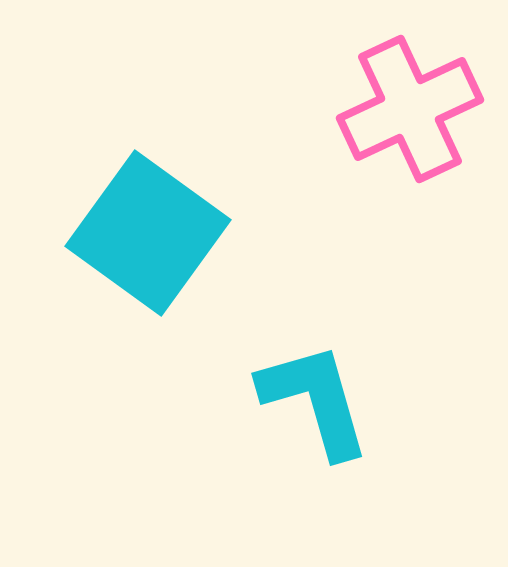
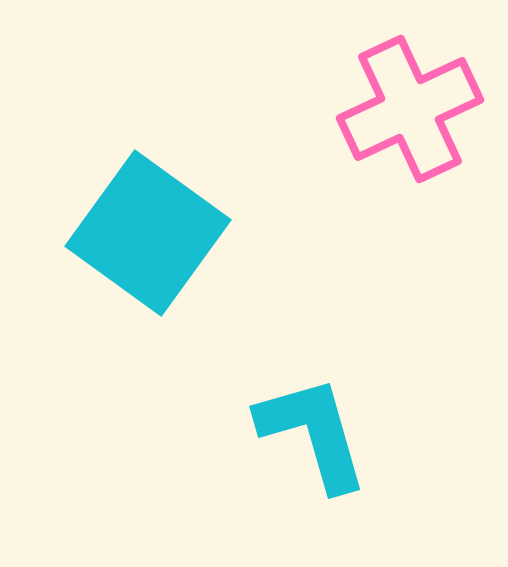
cyan L-shape: moved 2 px left, 33 px down
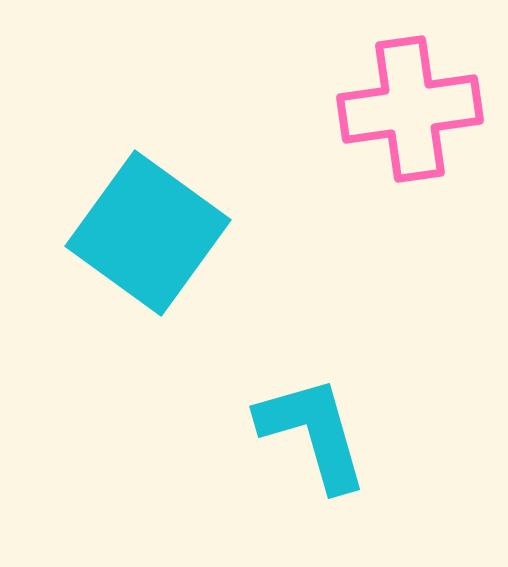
pink cross: rotated 17 degrees clockwise
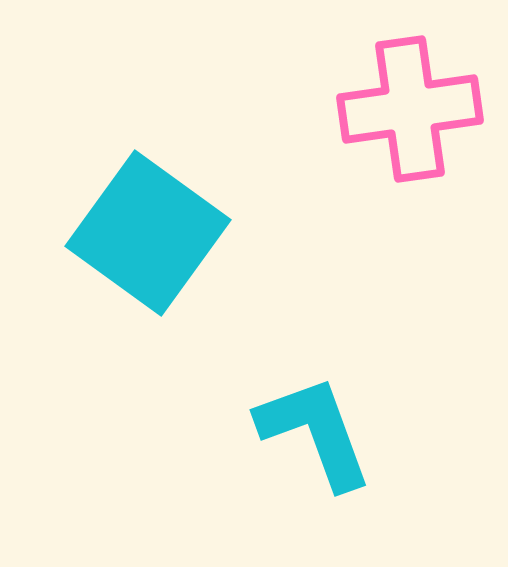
cyan L-shape: moved 2 px right, 1 px up; rotated 4 degrees counterclockwise
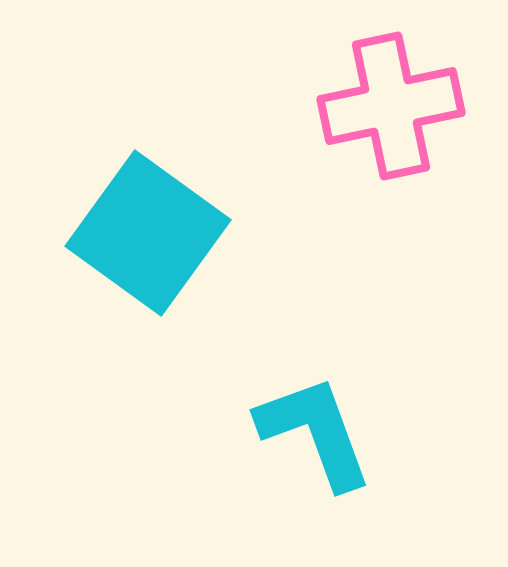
pink cross: moved 19 px left, 3 px up; rotated 4 degrees counterclockwise
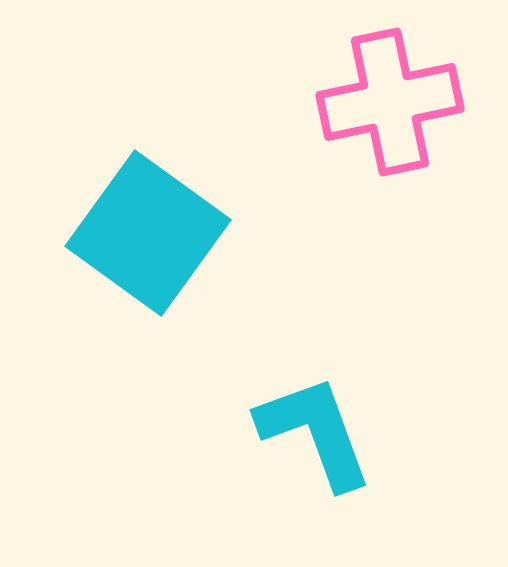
pink cross: moved 1 px left, 4 px up
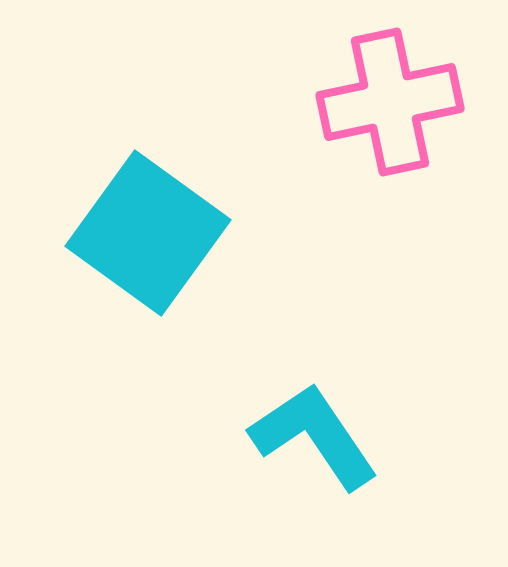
cyan L-shape: moved 1 px left, 4 px down; rotated 14 degrees counterclockwise
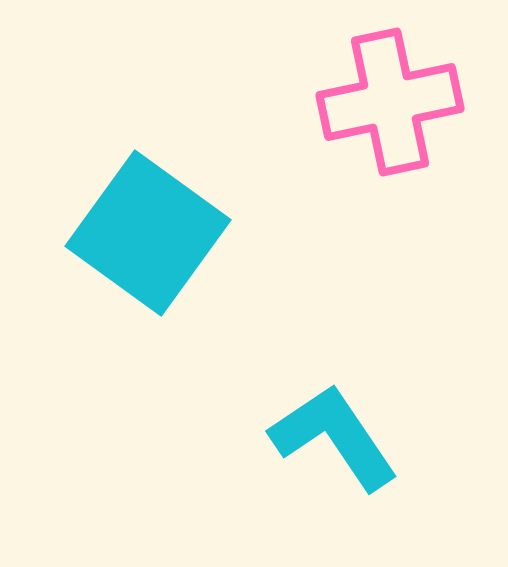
cyan L-shape: moved 20 px right, 1 px down
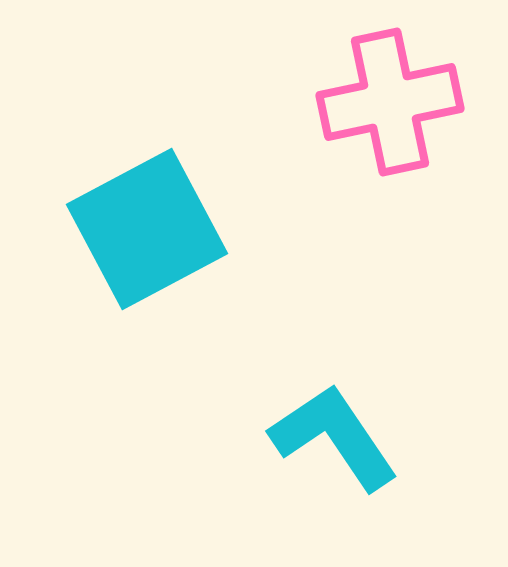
cyan square: moved 1 px left, 4 px up; rotated 26 degrees clockwise
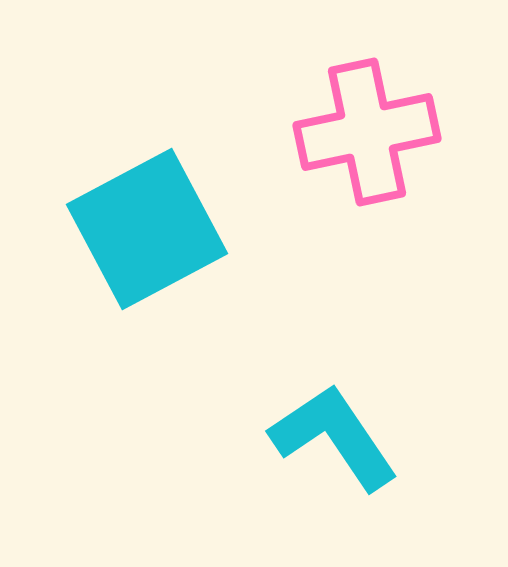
pink cross: moved 23 px left, 30 px down
